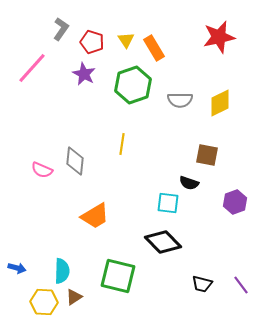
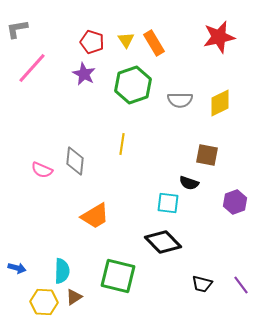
gray L-shape: moved 44 px left; rotated 135 degrees counterclockwise
orange rectangle: moved 5 px up
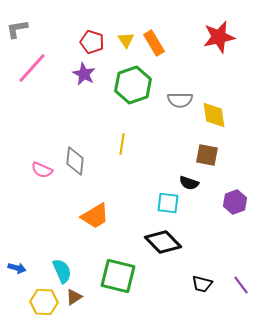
yellow diamond: moved 6 px left, 12 px down; rotated 72 degrees counterclockwise
cyan semicircle: rotated 25 degrees counterclockwise
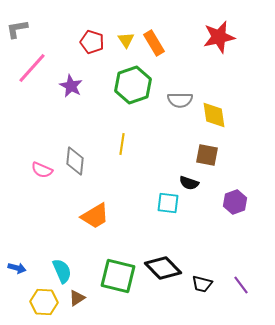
purple star: moved 13 px left, 12 px down
black diamond: moved 26 px down
brown triangle: moved 3 px right, 1 px down
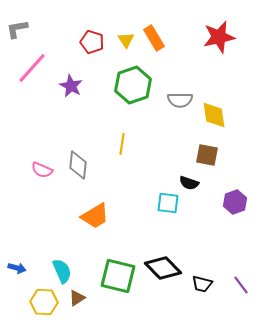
orange rectangle: moved 5 px up
gray diamond: moved 3 px right, 4 px down
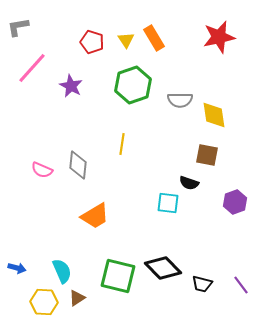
gray L-shape: moved 1 px right, 2 px up
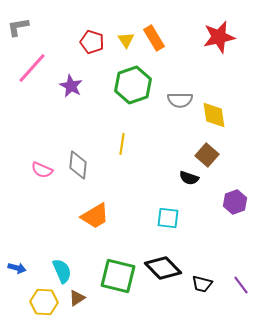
brown square: rotated 30 degrees clockwise
black semicircle: moved 5 px up
cyan square: moved 15 px down
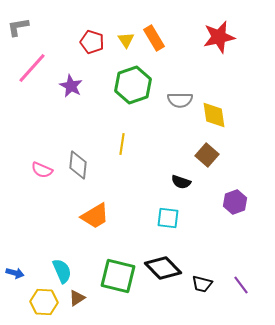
black semicircle: moved 8 px left, 4 px down
blue arrow: moved 2 px left, 5 px down
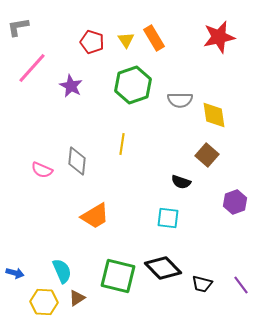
gray diamond: moved 1 px left, 4 px up
